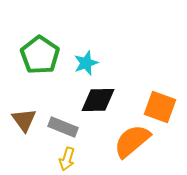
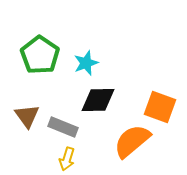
brown triangle: moved 3 px right, 4 px up
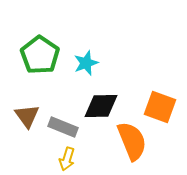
black diamond: moved 3 px right, 6 px down
orange semicircle: rotated 108 degrees clockwise
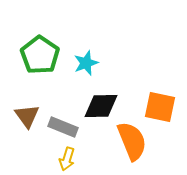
orange square: rotated 8 degrees counterclockwise
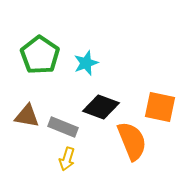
black diamond: moved 1 px down; rotated 21 degrees clockwise
brown triangle: rotated 44 degrees counterclockwise
